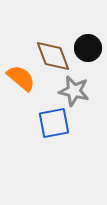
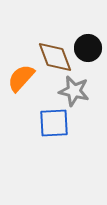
brown diamond: moved 2 px right, 1 px down
orange semicircle: rotated 88 degrees counterclockwise
blue square: rotated 8 degrees clockwise
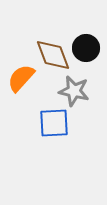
black circle: moved 2 px left
brown diamond: moved 2 px left, 2 px up
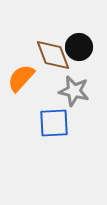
black circle: moved 7 px left, 1 px up
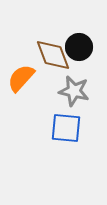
blue square: moved 12 px right, 5 px down; rotated 8 degrees clockwise
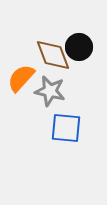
gray star: moved 24 px left
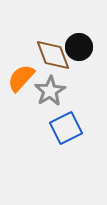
gray star: rotated 28 degrees clockwise
blue square: rotated 32 degrees counterclockwise
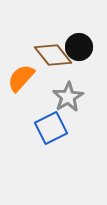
brown diamond: rotated 18 degrees counterclockwise
gray star: moved 18 px right, 6 px down
blue square: moved 15 px left
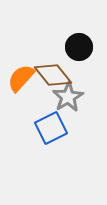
brown diamond: moved 20 px down
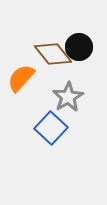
brown diamond: moved 21 px up
blue square: rotated 20 degrees counterclockwise
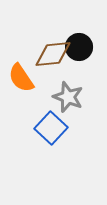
brown diamond: rotated 57 degrees counterclockwise
orange semicircle: rotated 76 degrees counterclockwise
gray star: rotated 20 degrees counterclockwise
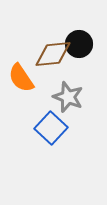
black circle: moved 3 px up
